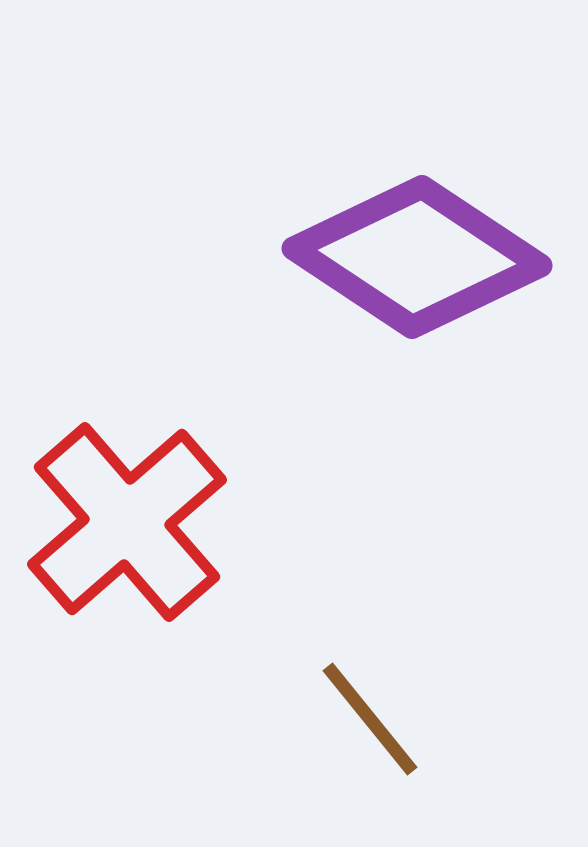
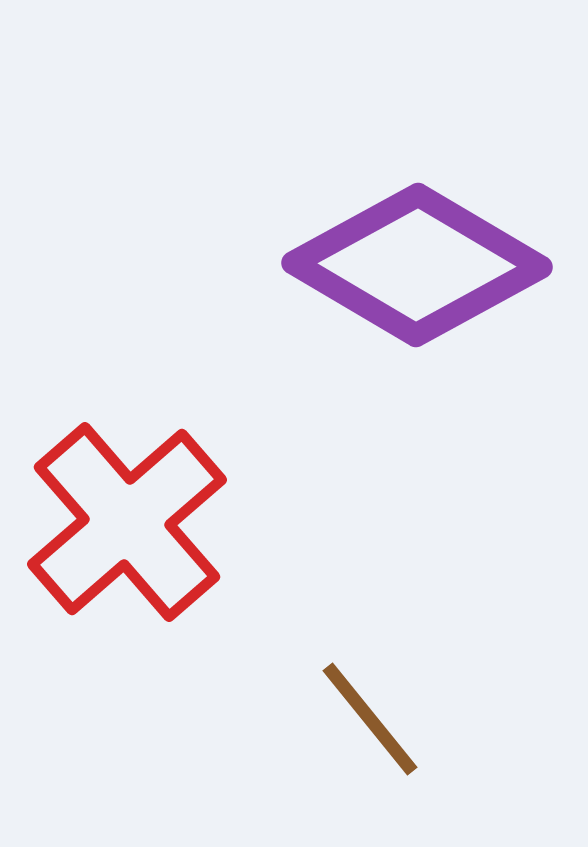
purple diamond: moved 8 px down; rotated 3 degrees counterclockwise
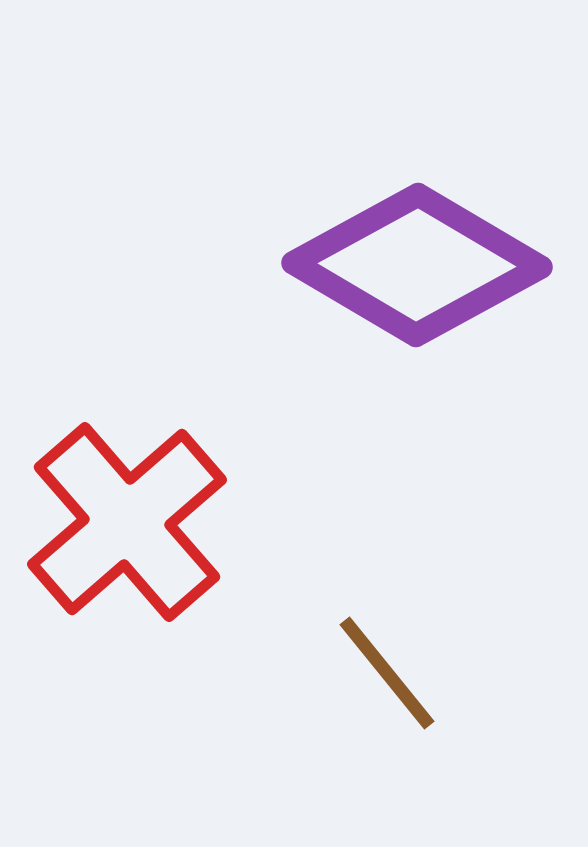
brown line: moved 17 px right, 46 px up
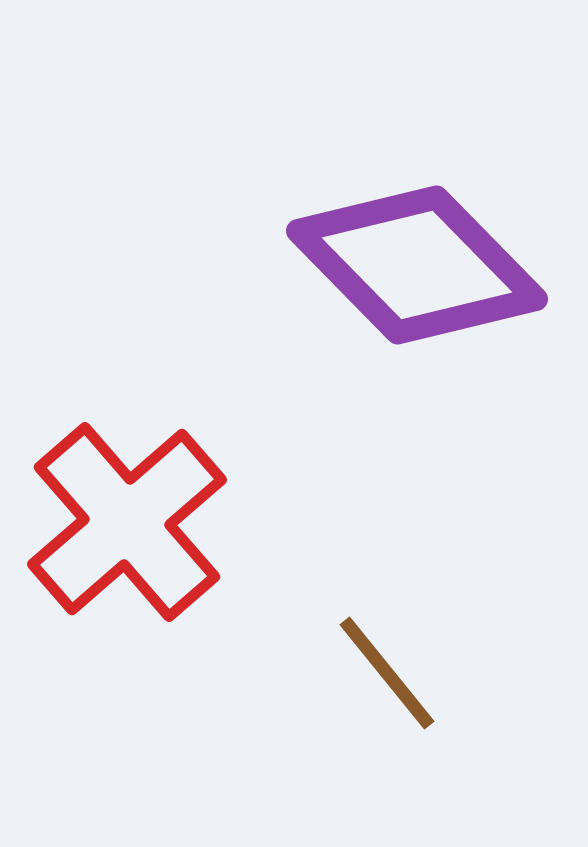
purple diamond: rotated 15 degrees clockwise
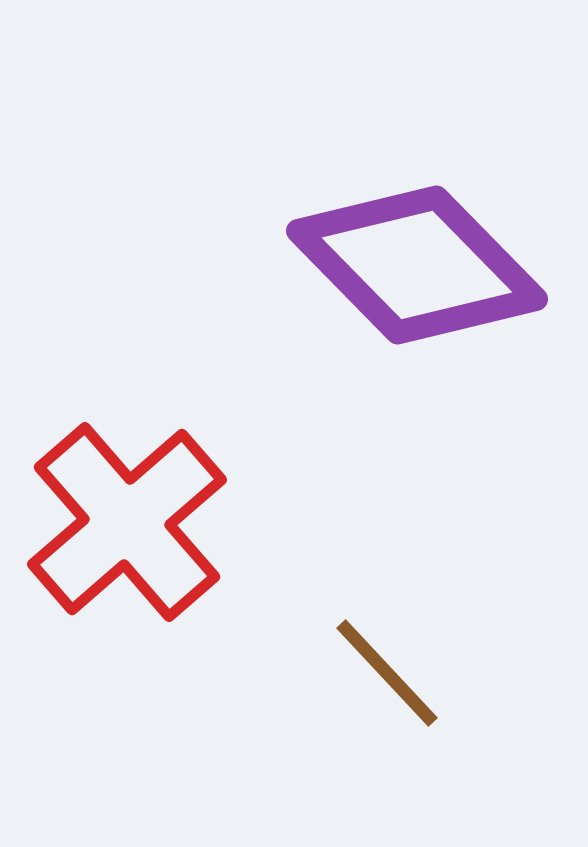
brown line: rotated 4 degrees counterclockwise
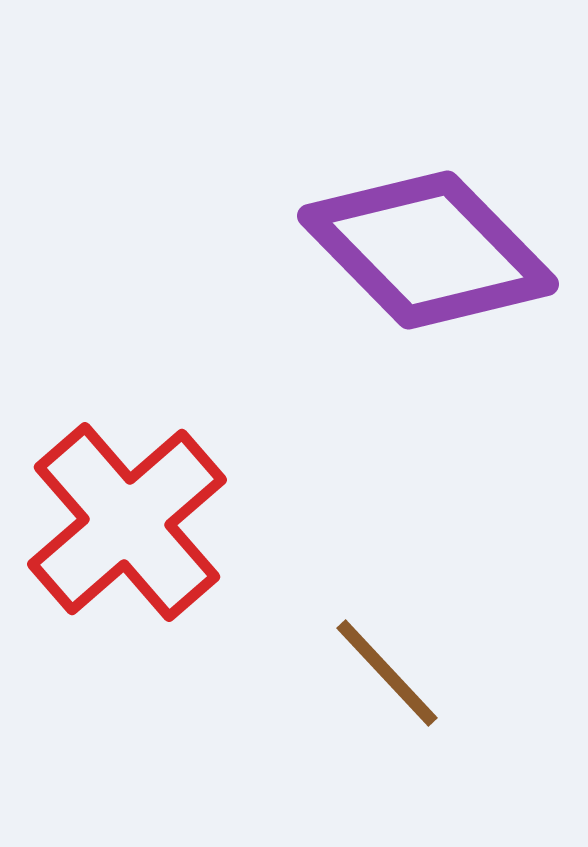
purple diamond: moved 11 px right, 15 px up
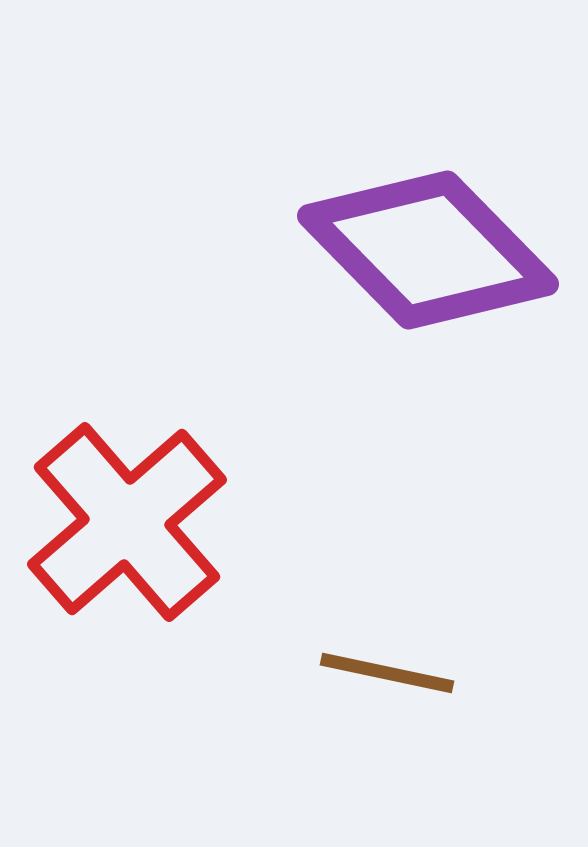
brown line: rotated 35 degrees counterclockwise
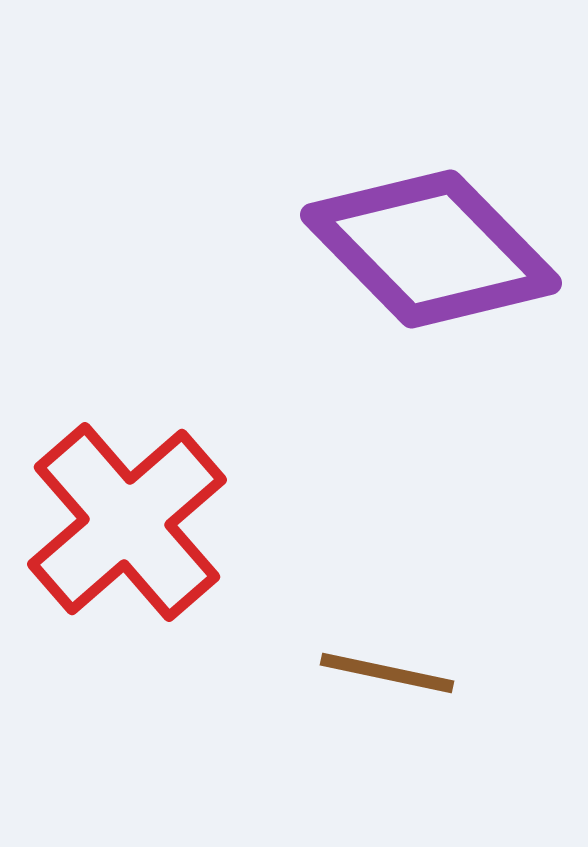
purple diamond: moved 3 px right, 1 px up
